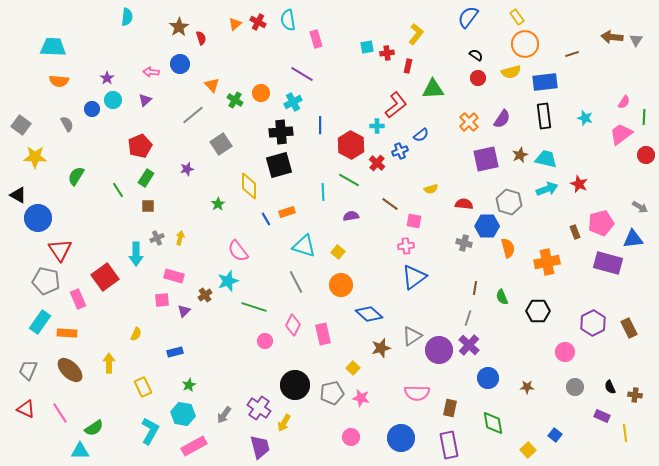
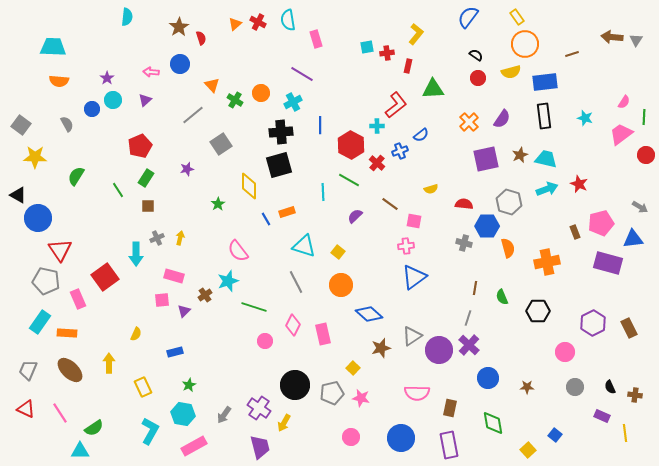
purple semicircle at (351, 216): moved 4 px right; rotated 35 degrees counterclockwise
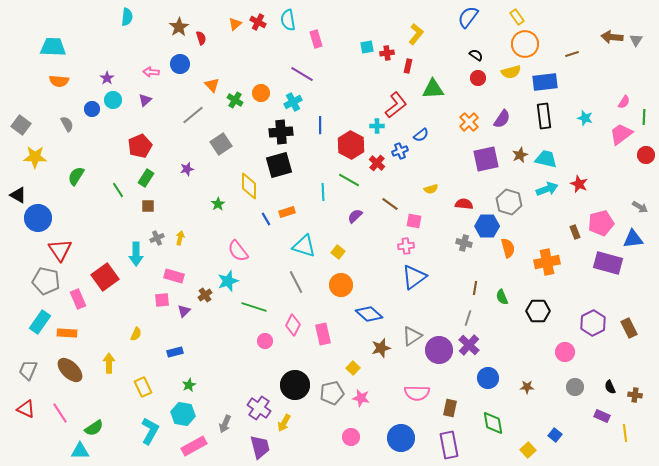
gray arrow at (224, 415): moved 1 px right, 9 px down; rotated 12 degrees counterclockwise
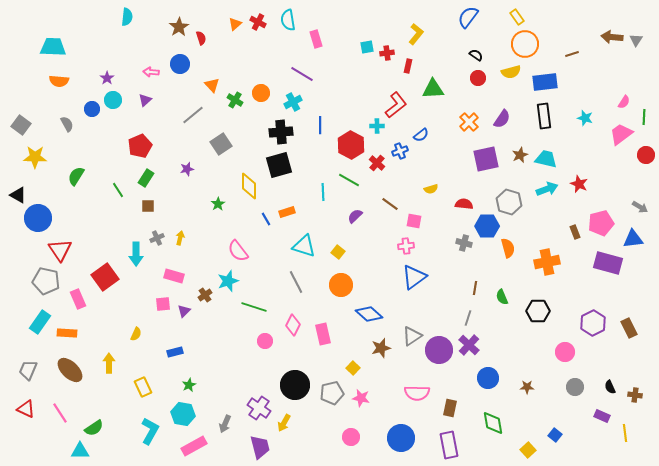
pink square at (162, 300): moved 1 px right, 4 px down
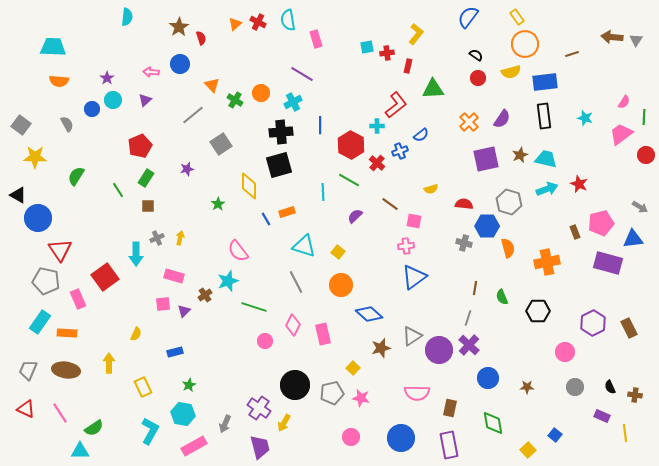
brown ellipse at (70, 370): moved 4 px left; rotated 36 degrees counterclockwise
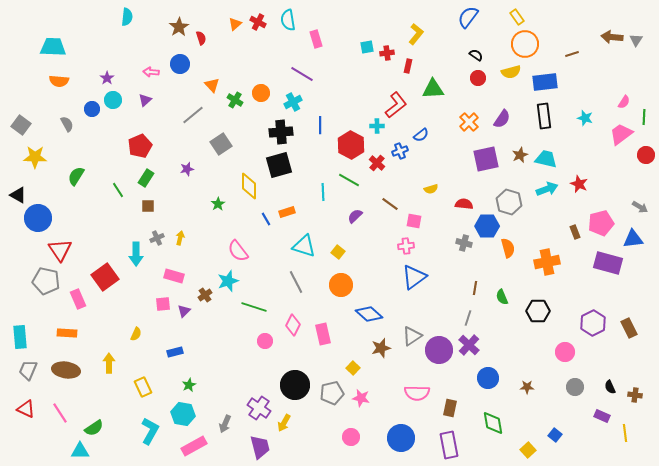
cyan rectangle at (40, 322): moved 20 px left, 15 px down; rotated 40 degrees counterclockwise
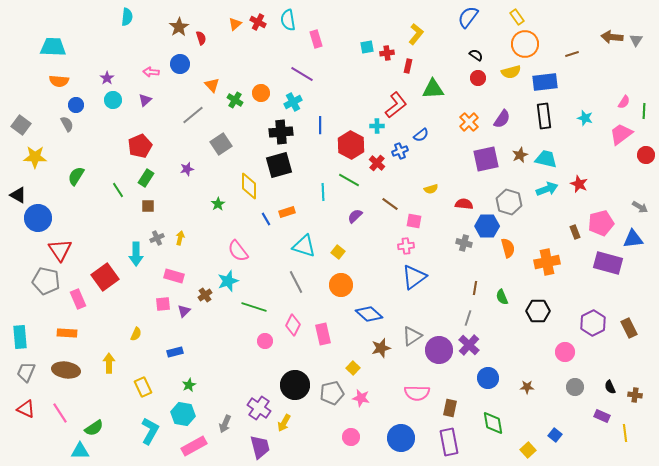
blue circle at (92, 109): moved 16 px left, 4 px up
green line at (644, 117): moved 6 px up
gray trapezoid at (28, 370): moved 2 px left, 2 px down
purple rectangle at (449, 445): moved 3 px up
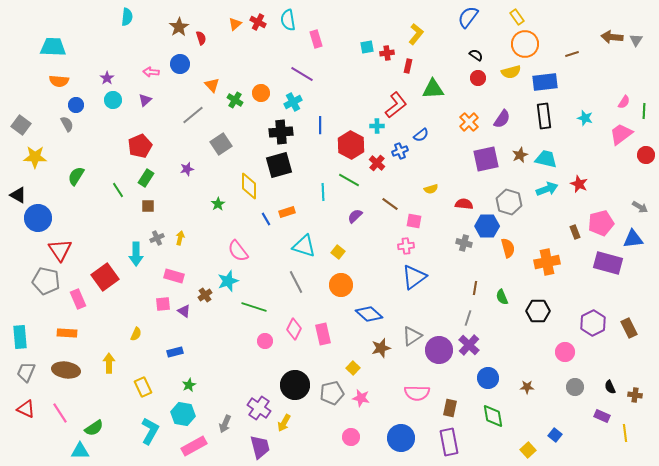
purple triangle at (184, 311): rotated 40 degrees counterclockwise
pink diamond at (293, 325): moved 1 px right, 4 px down
green diamond at (493, 423): moved 7 px up
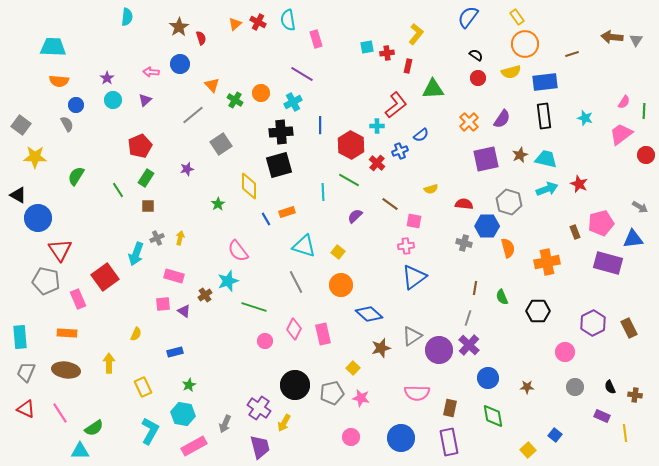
cyan arrow at (136, 254): rotated 20 degrees clockwise
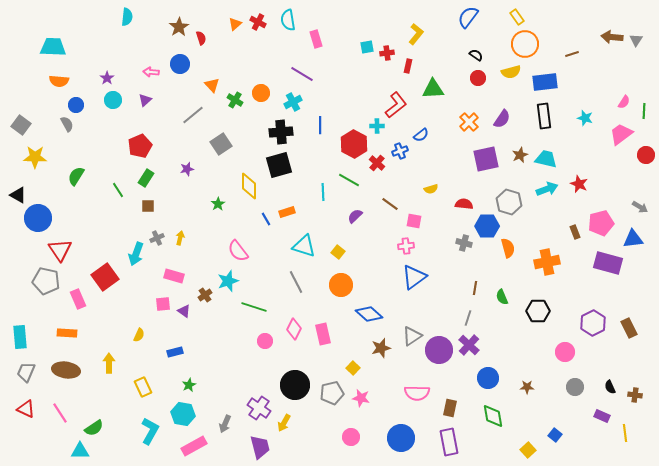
red hexagon at (351, 145): moved 3 px right, 1 px up
yellow semicircle at (136, 334): moved 3 px right, 1 px down
